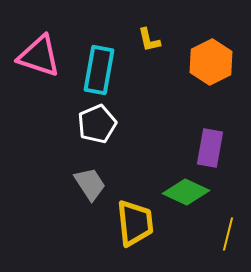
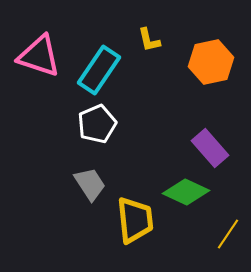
orange hexagon: rotated 15 degrees clockwise
cyan rectangle: rotated 24 degrees clockwise
purple rectangle: rotated 51 degrees counterclockwise
yellow trapezoid: moved 3 px up
yellow line: rotated 20 degrees clockwise
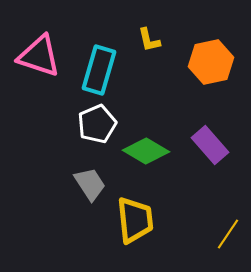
cyan rectangle: rotated 18 degrees counterclockwise
purple rectangle: moved 3 px up
green diamond: moved 40 px left, 41 px up; rotated 6 degrees clockwise
